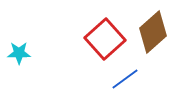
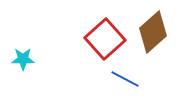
cyan star: moved 4 px right, 6 px down
blue line: rotated 64 degrees clockwise
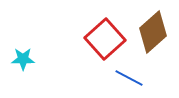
blue line: moved 4 px right, 1 px up
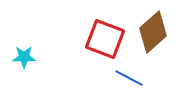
red square: rotated 27 degrees counterclockwise
cyan star: moved 1 px right, 2 px up
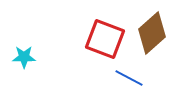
brown diamond: moved 1 px left, 1 px down
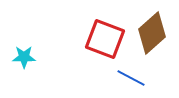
blue line: moved 2 px right
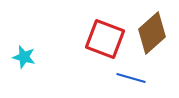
cyan star: rotated 15 degrees clockwise
blue line: rotated 12 degrees counterclockwise
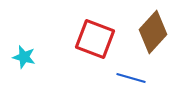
brown diamond: moved 1 px right, 1 px up; rotated 6 degrees counterclockwise
red square: moved 10 px left
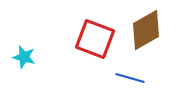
brown diamond: moved 7 px left, 2 px up; rotated 18 degrees clockwise
blue line: moved 1 px left
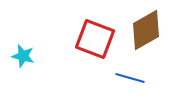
cyan star: moved 1 px left, 1 px up
